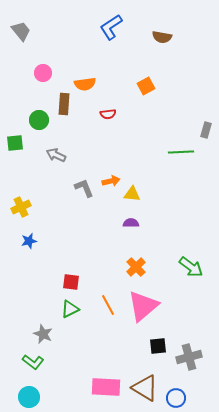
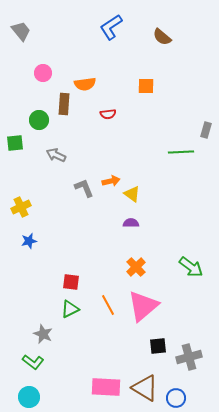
brown semicircle: rotated 30 degrees clockwise
orange square: rotated 30 degrees clockwise
yellow triangle: rotated 30 degrees clockwise
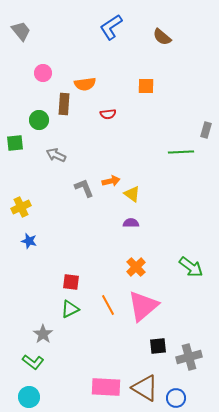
blue star: rotated 28 degrees clockwise
gray star: rotated 12 degrees clockwise
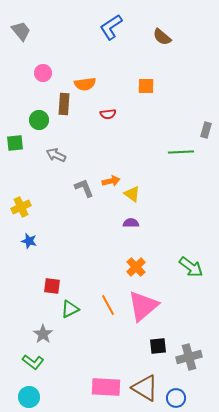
red square: moved 19 px left, 4 px down
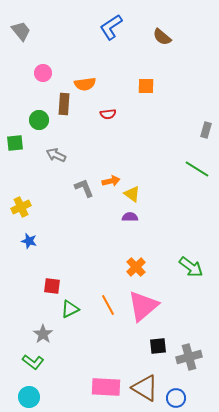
green line: moved 16 px right, 17 px down; rotated 35 degrees clockwise
purple semicircle: moved 1 px left, 6 px up
